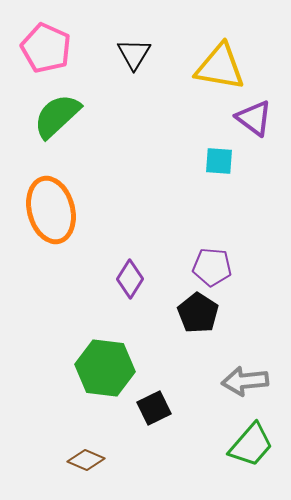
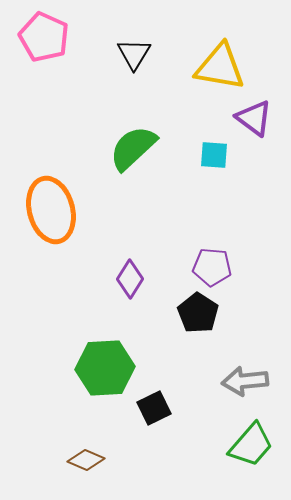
pink pentagon: moved 2 px left, 11 px up
green semicircle: moved 76 px right, 32 px down
cyan square: moved 5 px left, 6 px up
green hexagon: rotated 10 degrees counterclockwise
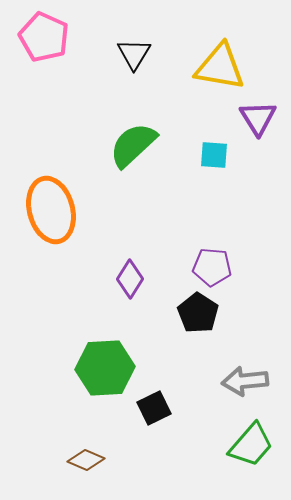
purple triangle: moved 4 px right; rotated 21 degrees clockwise
green semicircle: moved 3 px up
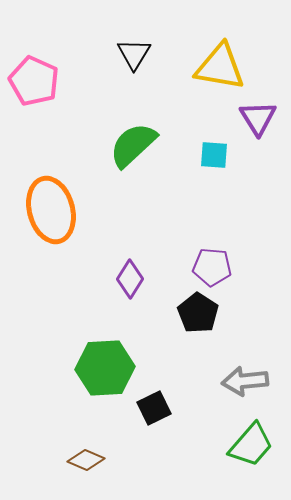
pink pentagon: moved 10 px left, 44 px down
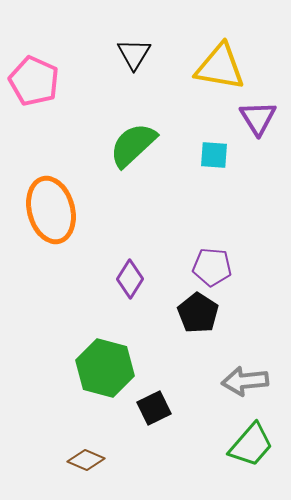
green hexagon: rotated 18 degrees clockwise
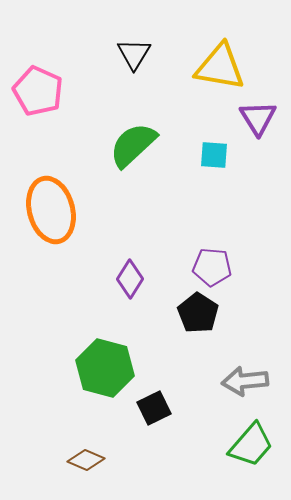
pink pentagon: moved 4 px right, 10 px down
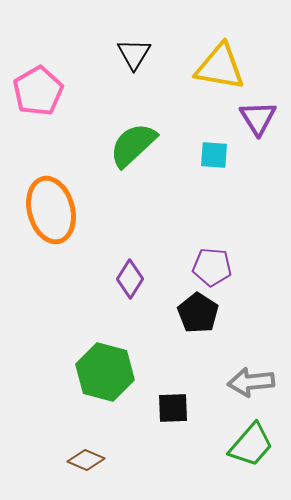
pink pentagon: rotated 18 degrees clockwise
green hexagon: moved 4 px down
gray arrow: moved 6 px right, 1 px down
black square: moved 19 px right; rotated 24 degrees clockwise
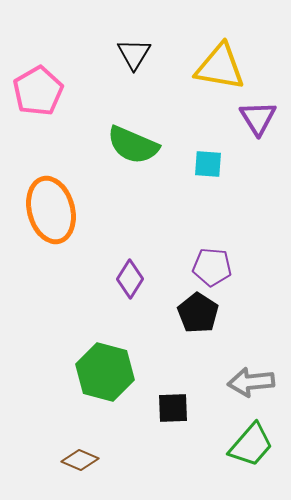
green semicircle: rotated 114 degrees counterclockwise
cyan square: moved 6 px left, 9 px down
brown diamond: moved 6 px left
